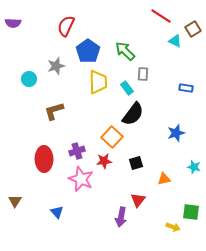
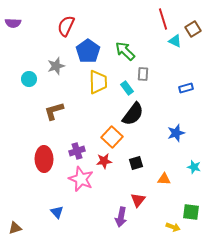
red line: moved 2 px right, 3 px down; rotated 40 degrees clockwise
blue rectangle: rotated 24 degrees counterclockwise
orange triangle: rotated 16 degrees clockwise
brown triangle: moved 27 px down; rotated 40 degrees clockwise
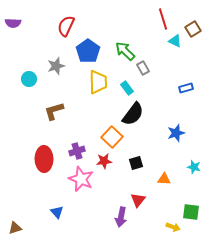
gray rectangle: moved 6 px up; rotated 32 degrees counterclockwise
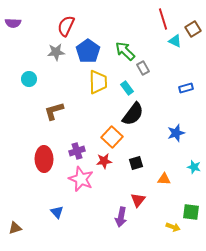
gray star: moved 14 px up; rotated 12 degrees clockwise
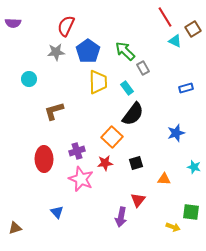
red line: moved 2 px right, 2 px up; rotated 15 degrees counterclockwise
red star: moved 1 px right, 2 px down
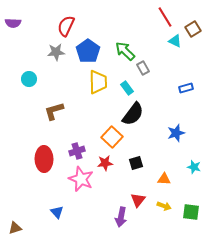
yellow arrow: moved 9 px left, 21 px up
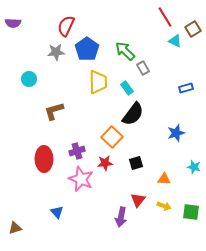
blue pentagon: moved 1 px left, 2 px up
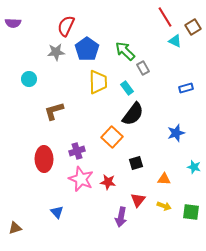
brown square: moved 2 px up
red star: moved 3 px right, 19 px down; rotated 14 degrees clockwise
